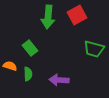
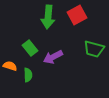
green semicircle: moved 1 px down
purple arrow: moved 6 px left, 23 px up; rotated 30 degrees counterclockwise
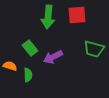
red square: rotated 24 degrees clockwise
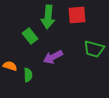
green rectangle: moved 12 px up
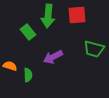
green arrow: moved 1 px up
green rectangle: moved 2 px left, 4 px up
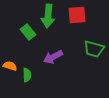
green semicircle: moved 1 px left
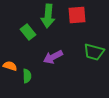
green trapezoid: moved 3 px down
green semicircle: moved 1 px down
